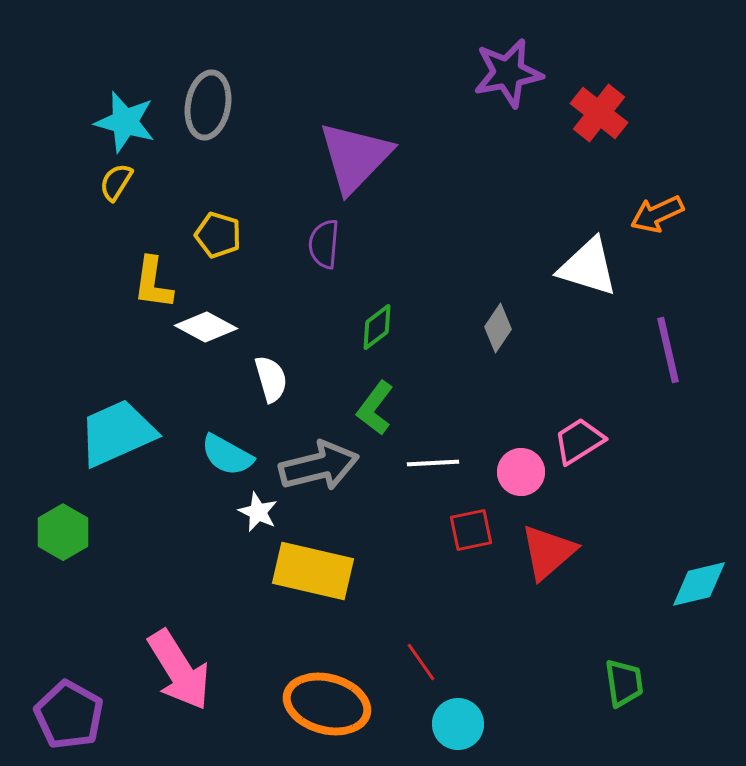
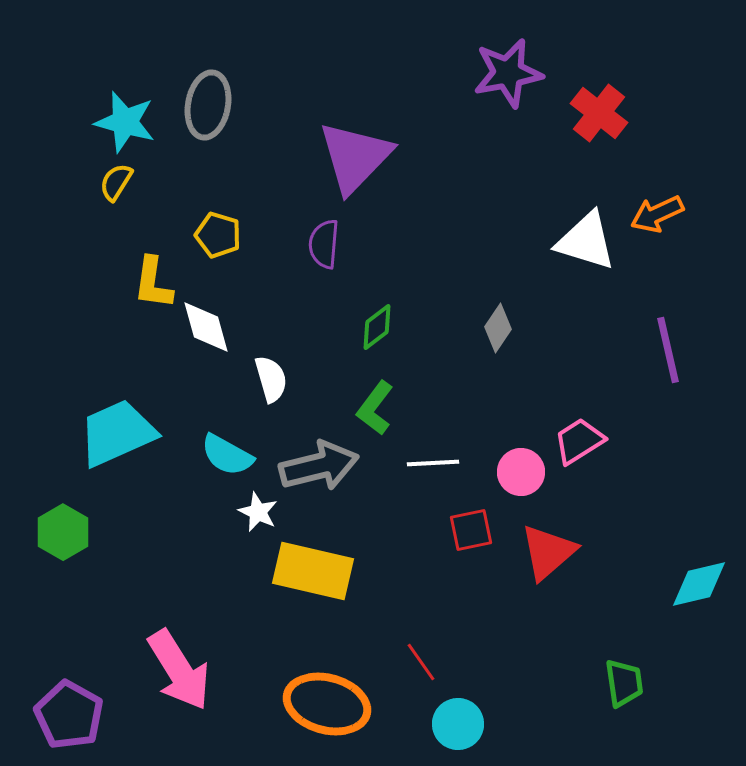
white triangle: moved 2 px left, 26 px up
white diamond: rotated 46 degrees clockwise
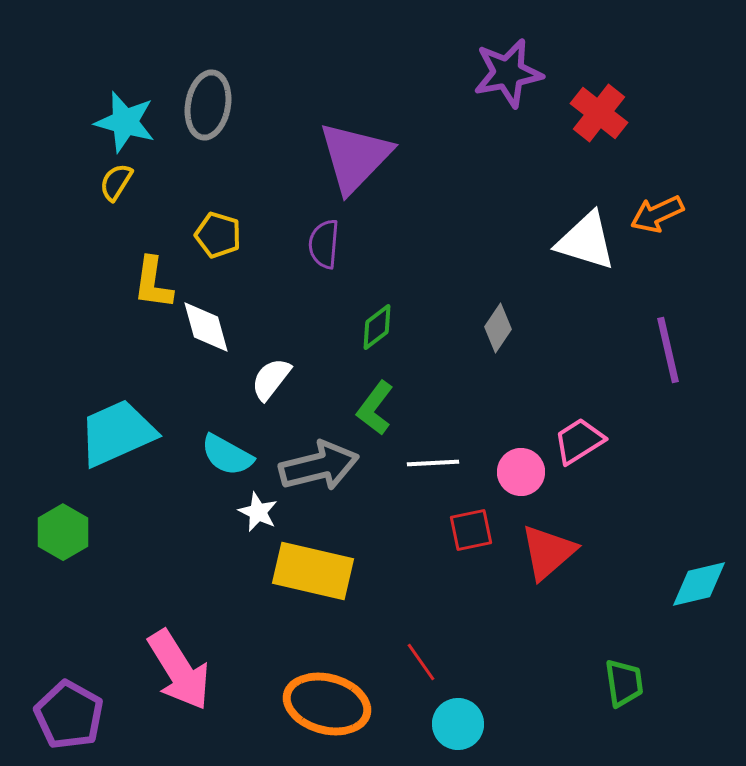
white semicircle: rotated 126 degrees counterclockwise
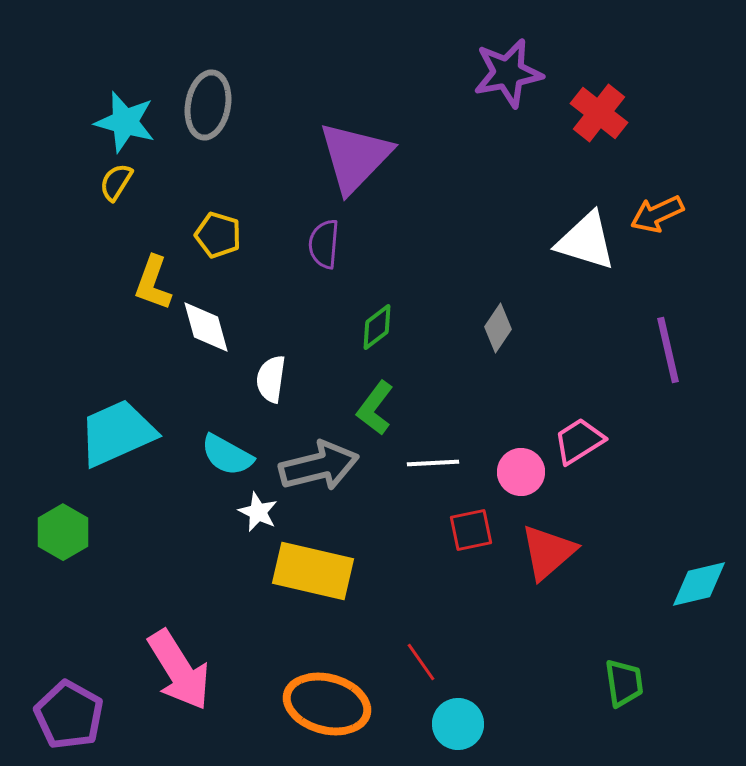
yellow L-shape: rotated 12 degrees clockwise
white semicircle: rotated 30 degrees counterclockwise
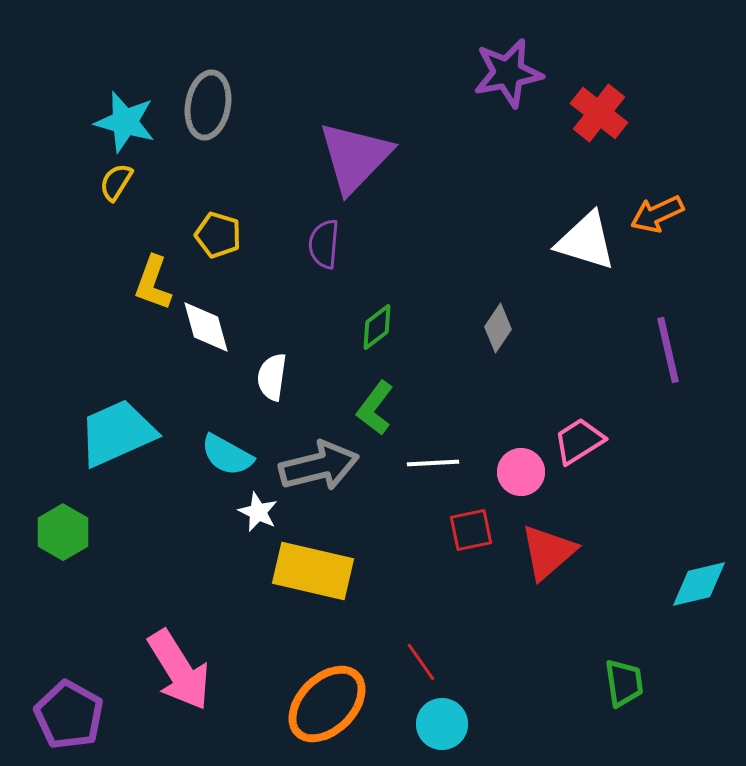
white semicircle: moved 1 px right, 2 px up
orange ellipse: rotated 60 degrees counterclockwise
cyan circle: moved 16 px left
